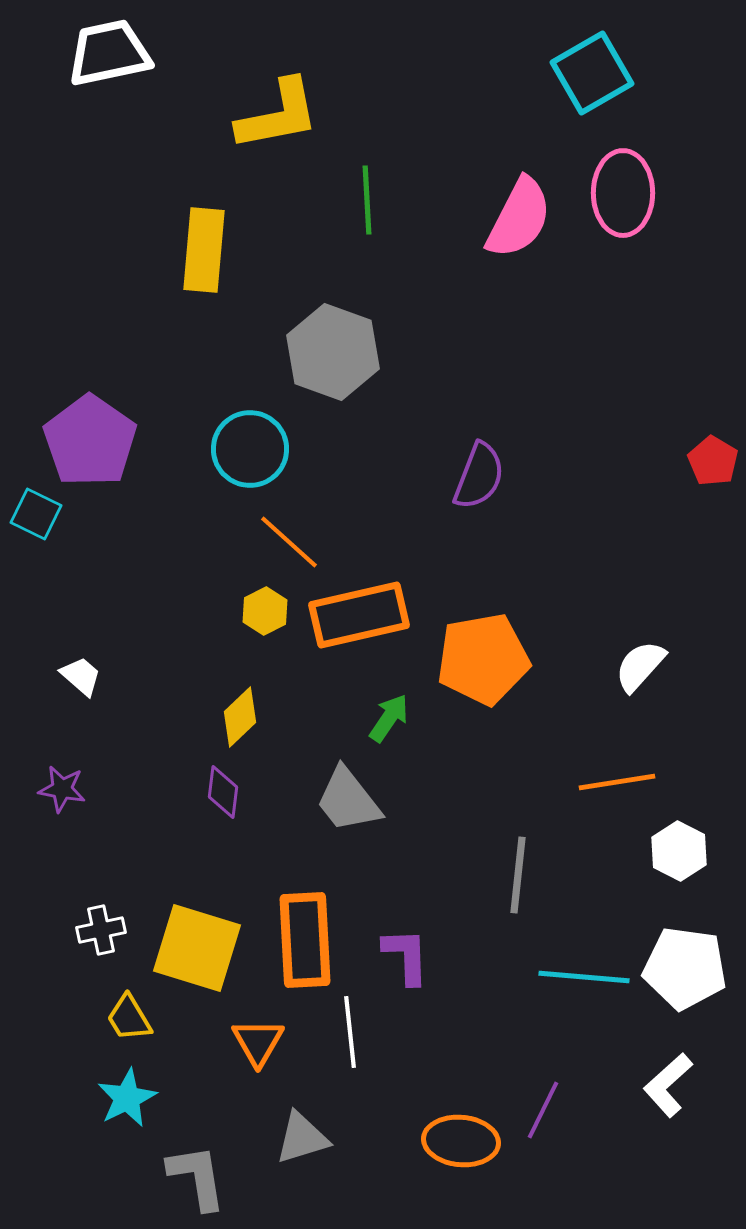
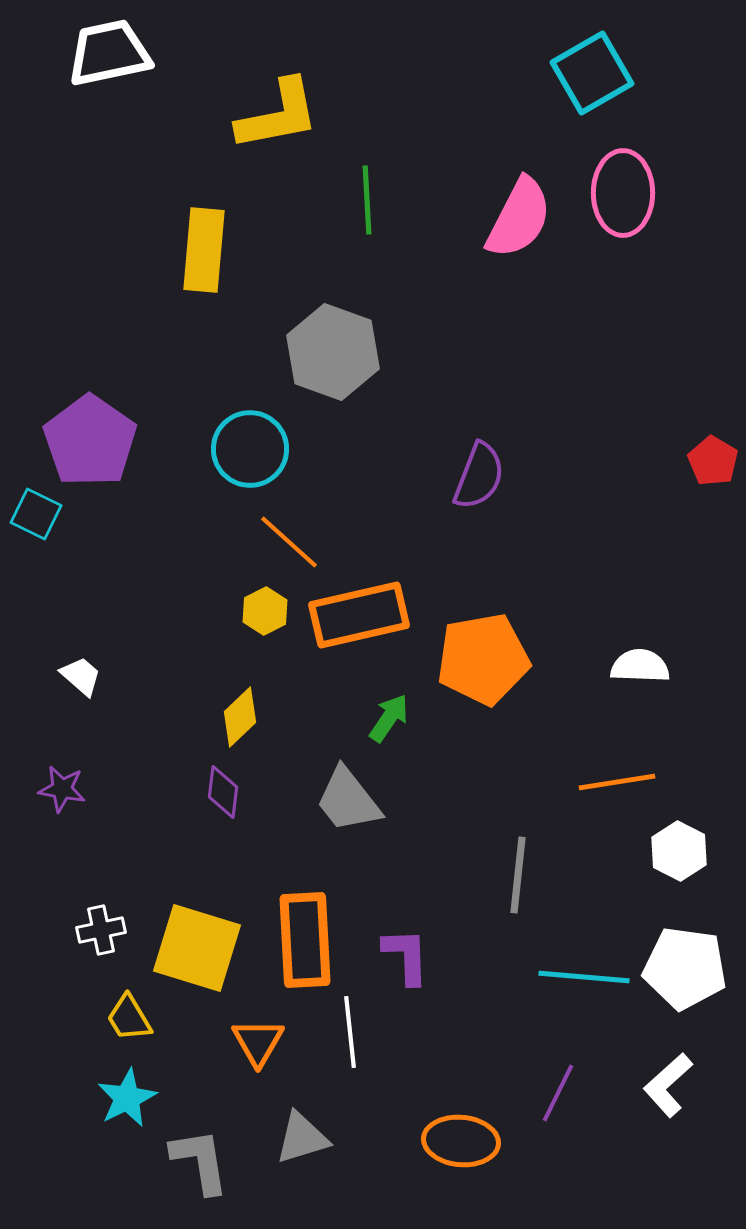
white semicircle at (640, 666): rotated 50 degrees clockwise
purple line at (543, 1110): moved 15 px right, 17 px up
gray L-shape at (197, 1177): moved 3 px right, 16 px up
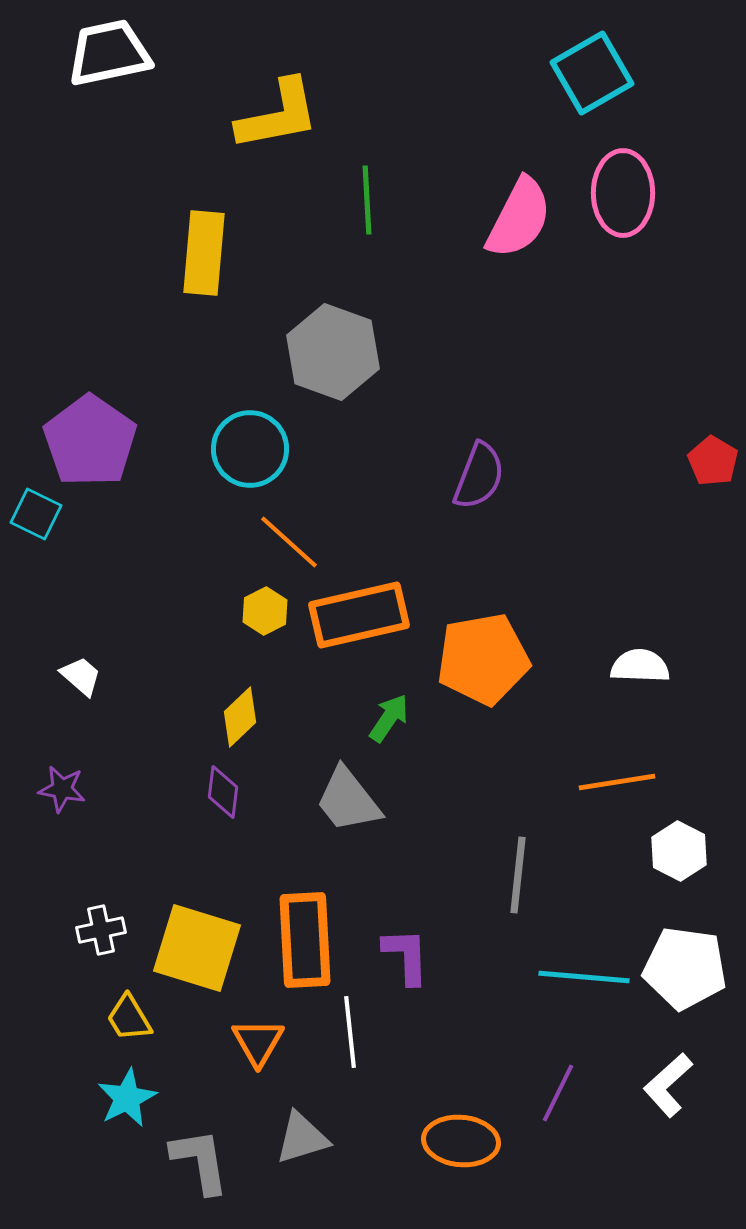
yellow rectangle at (204, 250): moved 3 px down
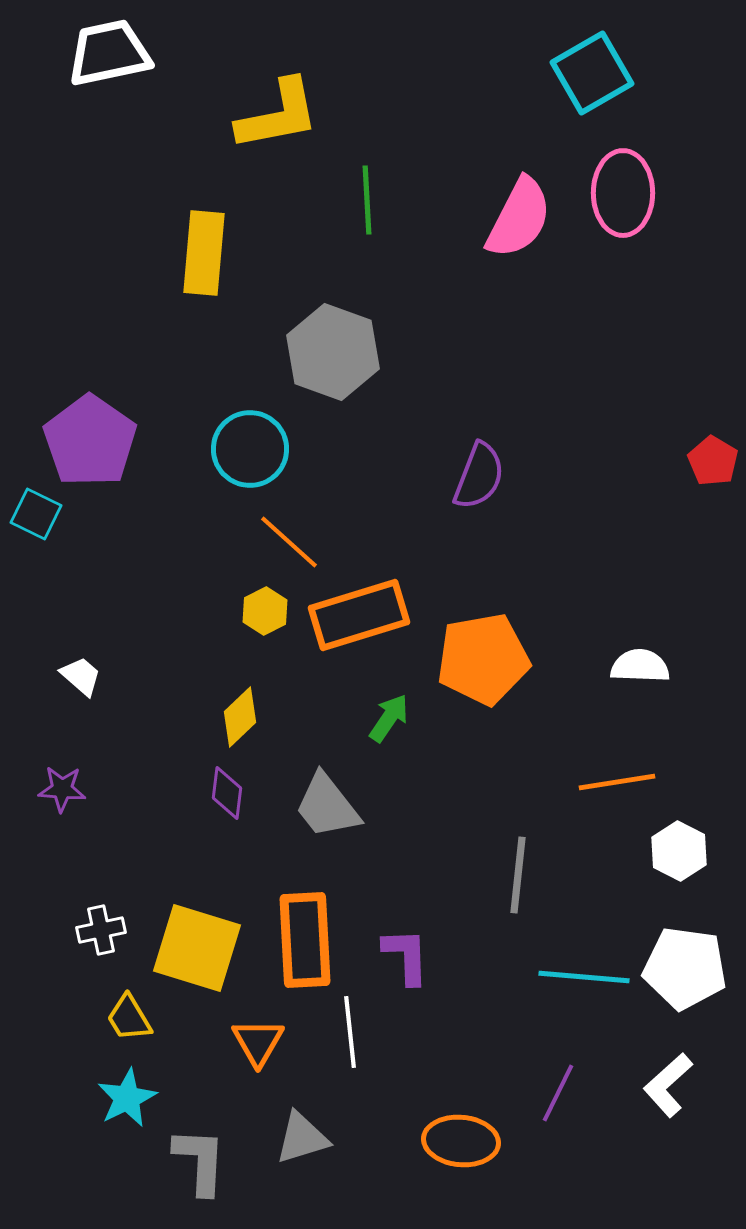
orange rectangle at (359, 615): rotated 4 degrees counterclockwise
purple star at (62, 789): rotated 6 degrees counterclockwise
purple diamond at (223, 792): moved 4 px right, 1 px down
gray trapezoid at (348, 800): moved 21 px left, 6 px down
gray L-shape at (200, 1161): rotated 12 degrees clockwise
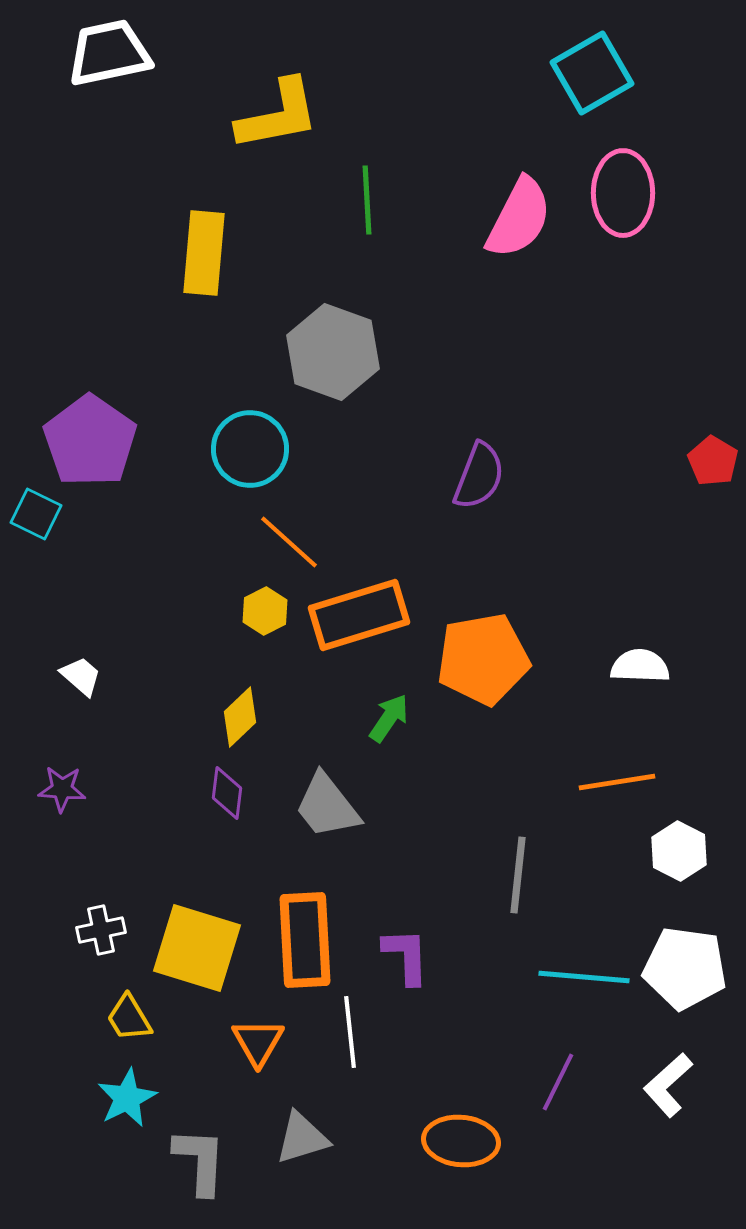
purple line at (558, 1093): moved 11 px up
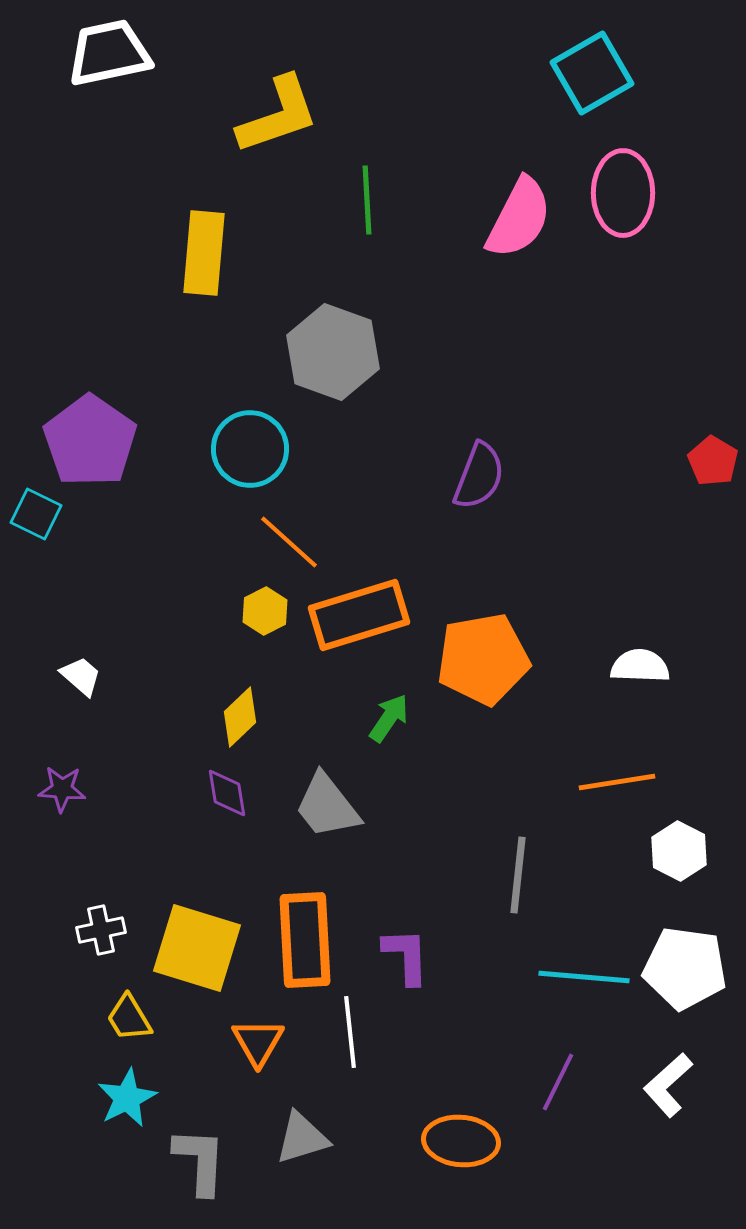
yellow L-shape at (278, 115): rotated 8 degrees counterclockwise
purple diamond at (227, 793): rotated 16 degrees counterclockwise
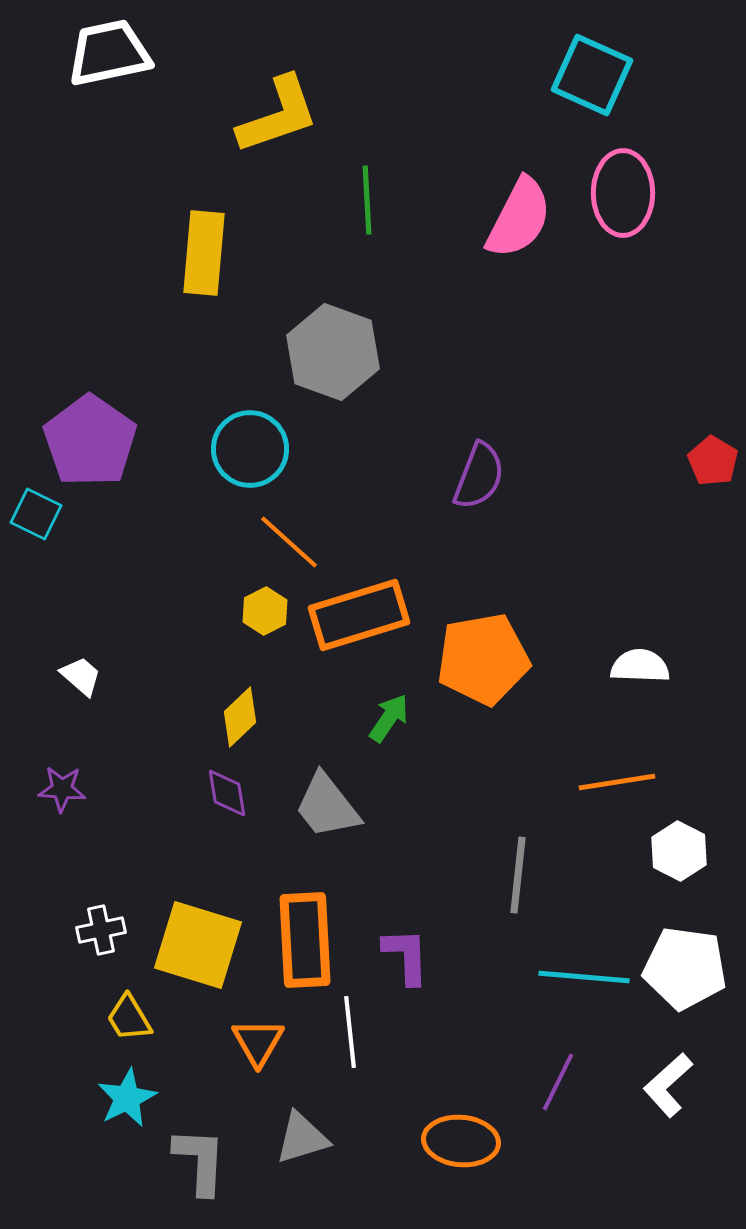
cyan square at (592, 73): moved 2 px down; rotated 36 degrees counterclockwise
yellow square at (197, 948): moved 1 px right, 3 px up
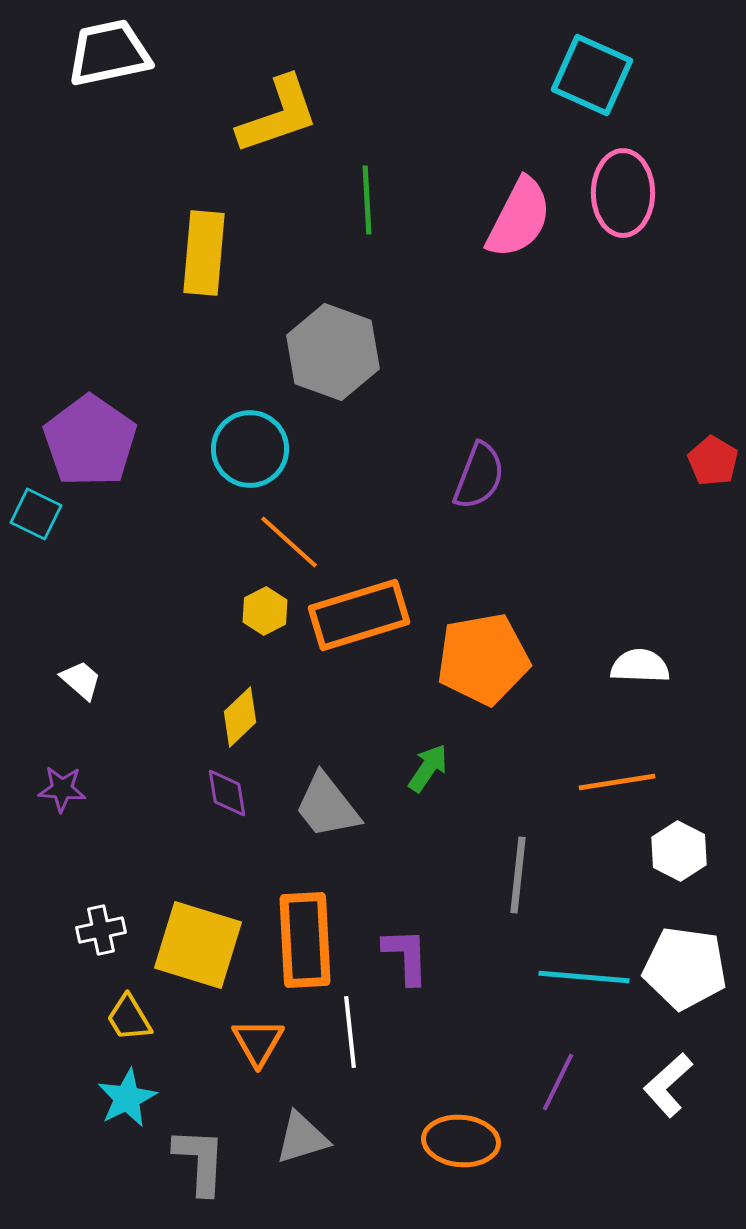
white trapezoid at (81, 676): moved 4 px down
green arrow at (389, 718): moved 39 px right, 50 px down
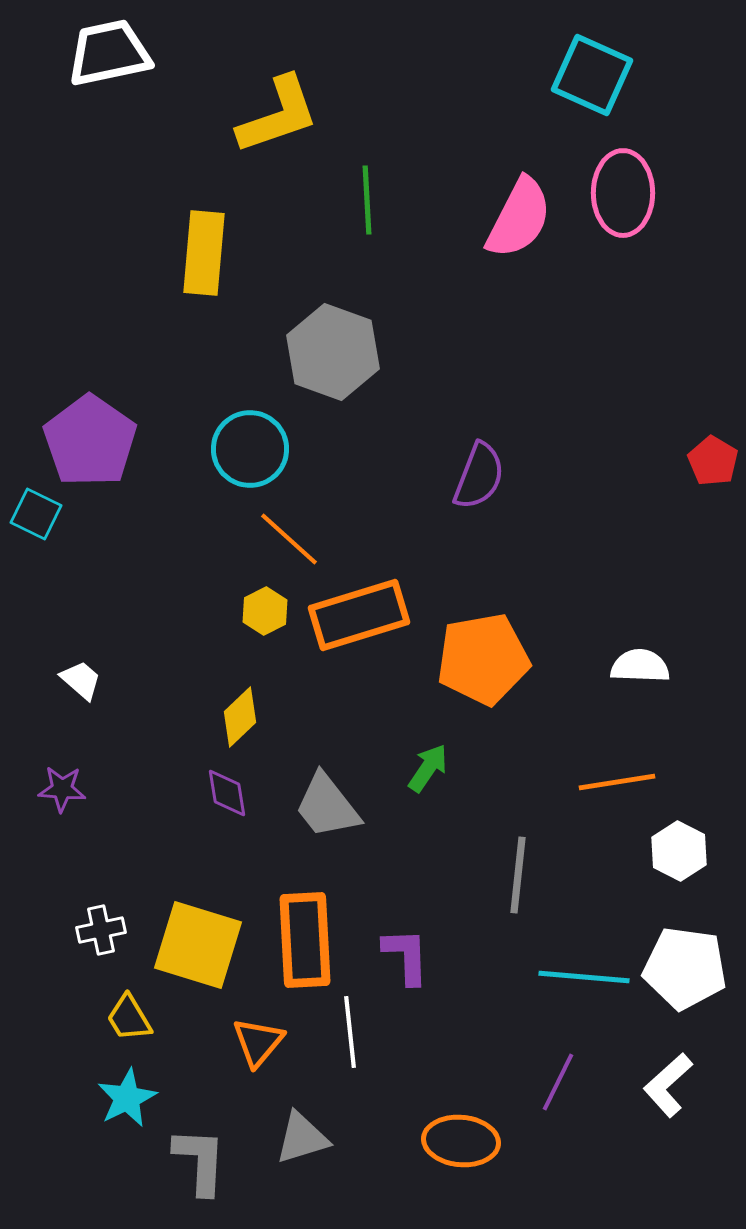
orange line at (289, 542): moved 3 px up
orange triangle at (258, 1042): rotated 10 degrees clockwise
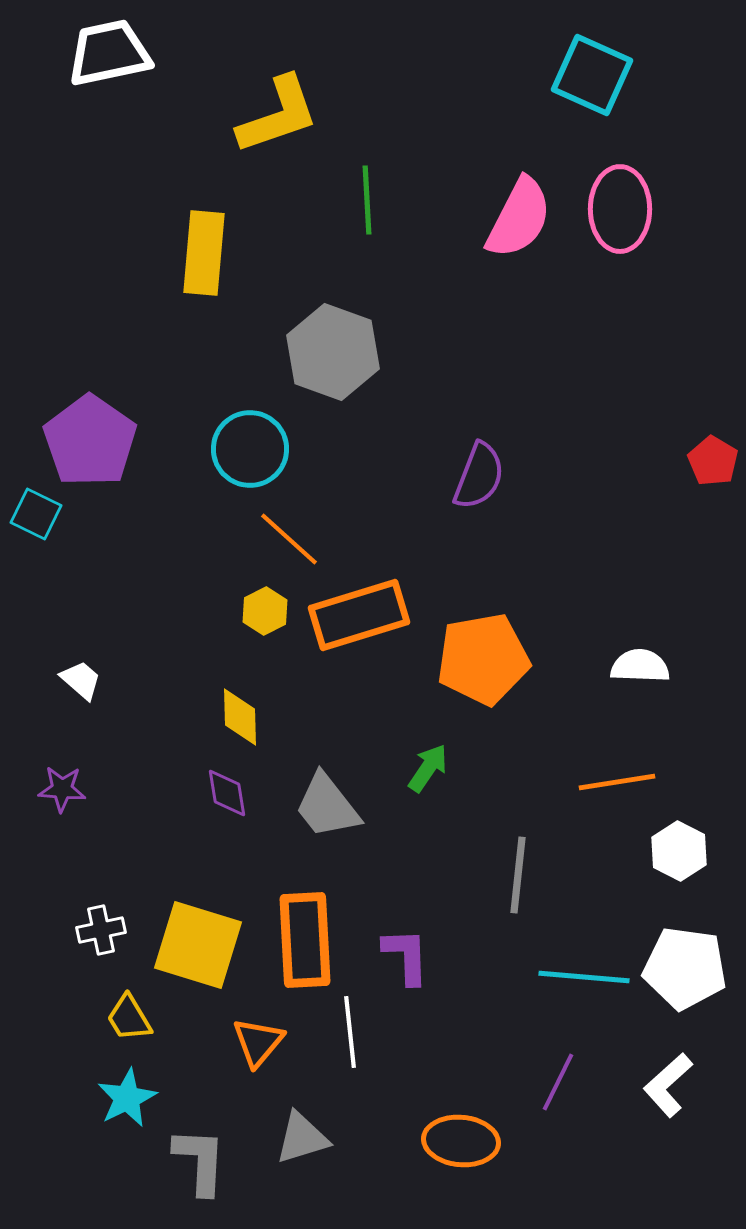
pink ellipse at (623, 193): moved 3 px left, 16 px down
yellow diamond at (240, 717): rotated 48 degrees counterclockwise
